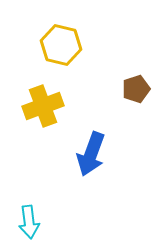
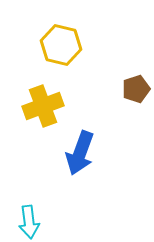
blue arrow: moved 11 px left, 1 px up
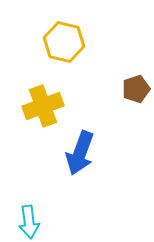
yellow hexagon: moved 3 px right, 3 px up
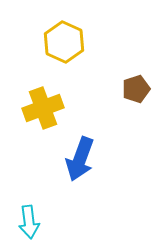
yellow hexagon: rotated 12 degrees clockwise
yellow cross: moved 2 px down
blue arrow: moved 6 px down
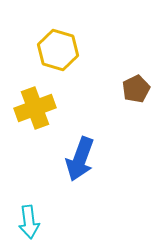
yellow hexagon: moved 6 px left, 8 px down; rotated 9 degrees counterclockwise
brown pentagon: rotated 8 degrees counterclockwise
yellow cross: moved 8 px left
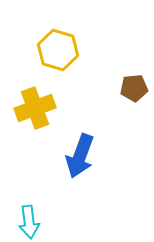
brown pentagon: moved 2 px left, 1 px up; rotated 20 degrees clockwise
blue arrow: moved 3 px up
